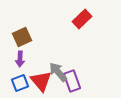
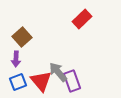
brown square: rotated 18 degrees counterclockwise
purple arrow: moved 4 px left
blue square: moved 2 px left, 1 px up
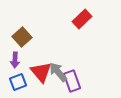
purple arrow: moved 1 px left, 1 px down
red triangle: moved 9 px up
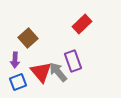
red rectangle: moved 5 px down
brown square: moved 6 px right, 1 px down
purple rectangle: moved 1 px right, 20 px up
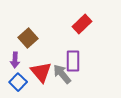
purple rectangle: rotated 20 degrees clockwise
gray arrow: moved 4 px right, 2 px down
blue square: rotated 24 degrees counterclockwise
